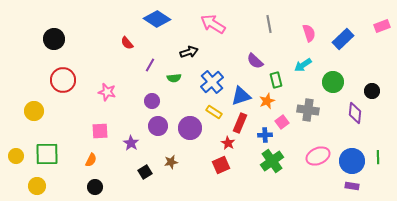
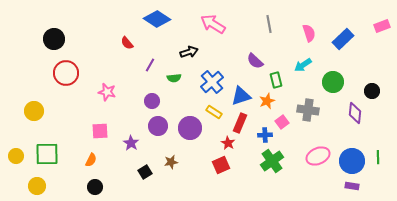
red circle at (63, 80): moved 3 px right, 7 px up
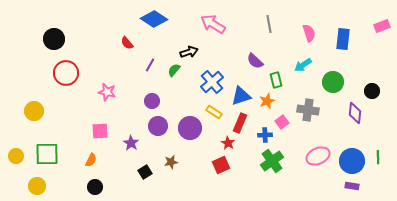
blue diamond at (157, 19): moved 3 px left
blue rectangle at (343, 39): rotated 40 degrees counterclockwise
green semicircle at (174, 78): moved 8 px up; rotated 136 degrees clockwise
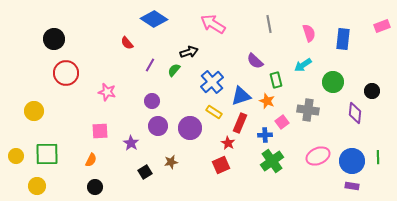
orange star at (267, 101): rotated 28 degrees counterclockwise
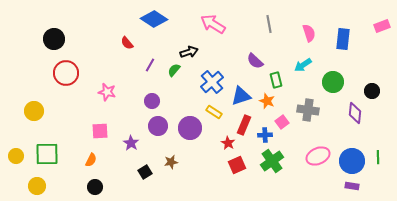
red rectangle at (240, 123): moved 4 px right, 2 px down
red square at (221, 165): moved 16 px right
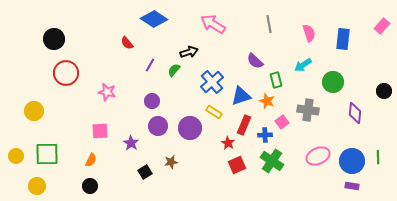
pink rectangle at (382, 26): rotated 28 degrees counterclockwise
black circle at (372, 91): moved 12 px right
green cross at (272, 161): rotated 20 degrees counterclockwise
black circle at (95, 187): moved 5 px left, 1 px up
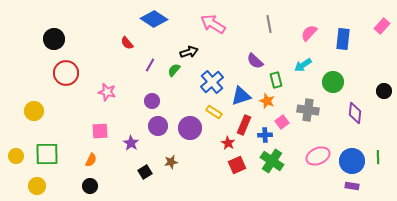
pink semicircle at (309, 33): rotated 120 degrees counterclockwise
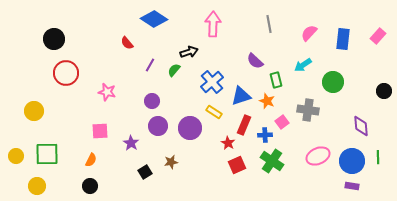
pink arrow at (213, 24): rotated 60 degrees clockwise
pink rectangle at (382, 26): moved 4 px left, 10 px down
purple diamond at (355, 113): moved 6 px right, 13 px down; rotated 10 degrees counterclockwise
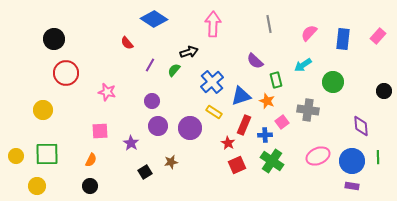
yellow circle at (34, 111): moved 9 px right, 1 px up
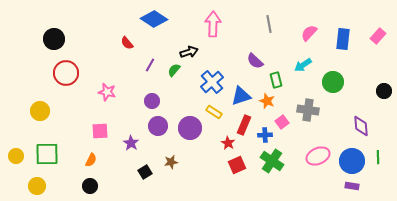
yellow circle at (43, 110): moved 3 px left, 1 px down
